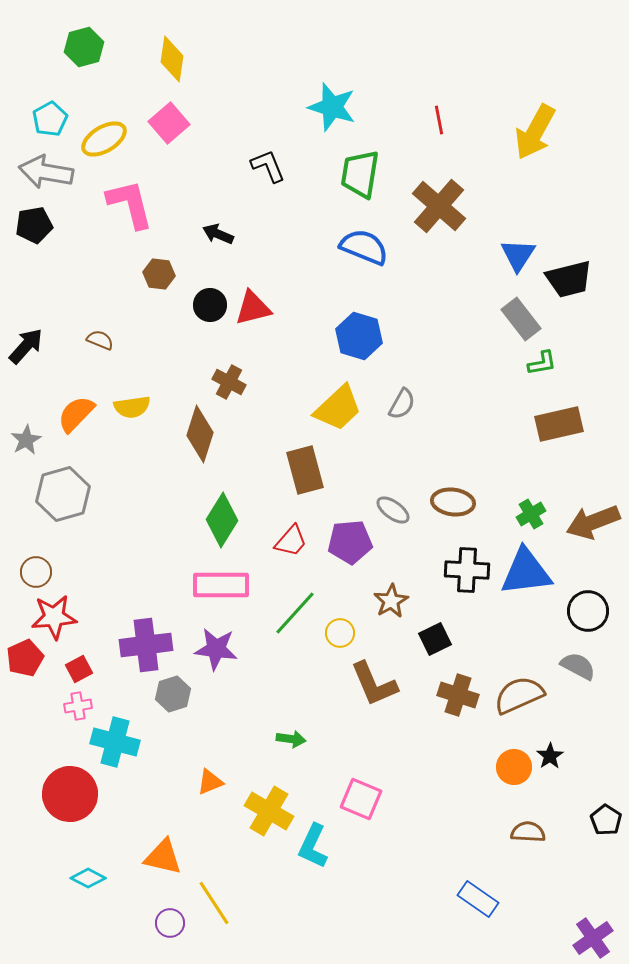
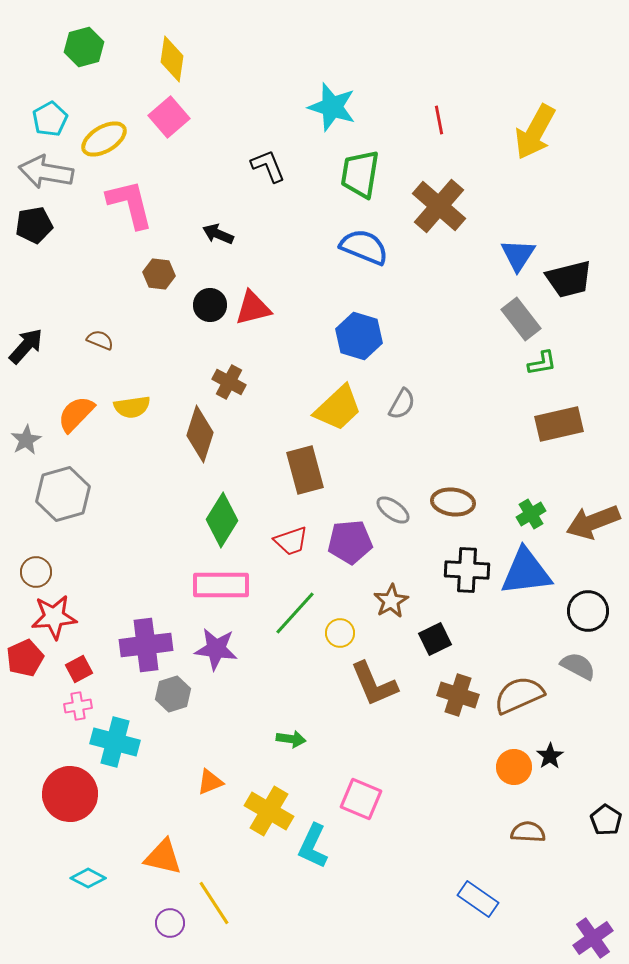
pink square at (169, 123): moved 6 px up
red trapezoid at (291, 541): rotated 30 degrees clockwise
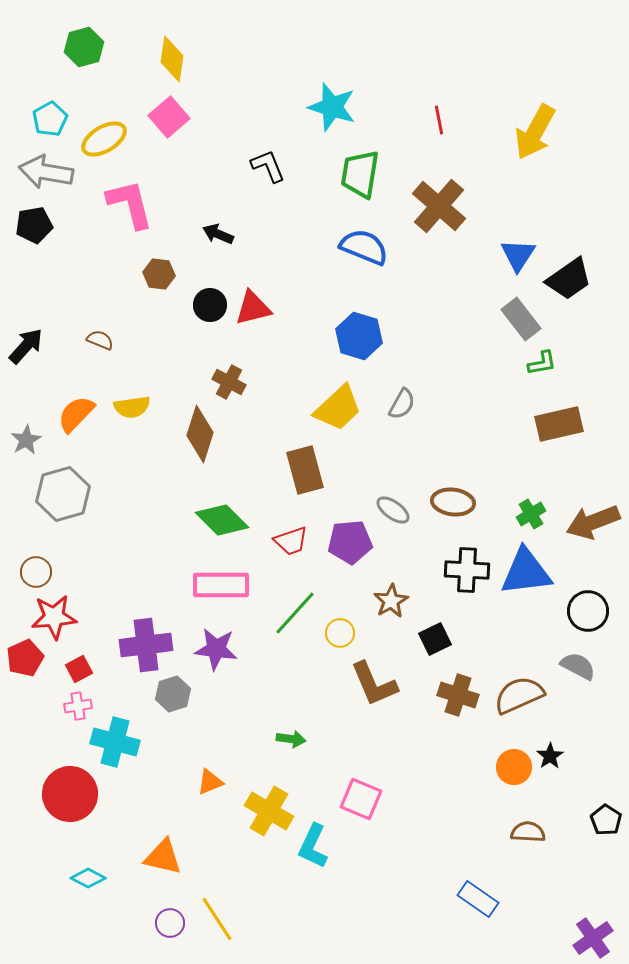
black trapezoid at (569, 279): rotated 21 degrees counterclockwise
green diamond at (222, 520): rotated 76 degrees counterclockwise
yellow line at (214, 903): moved 3 px right, 16 px down
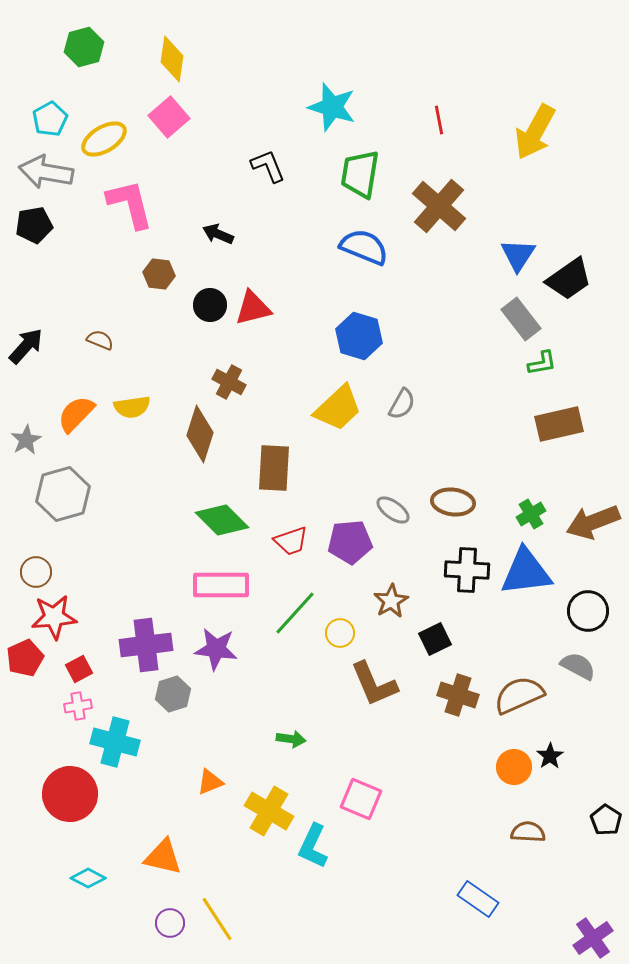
brown rectangle at (305, 470): moved 31 px left, 2 px up; rotated 18 degrees clockwise
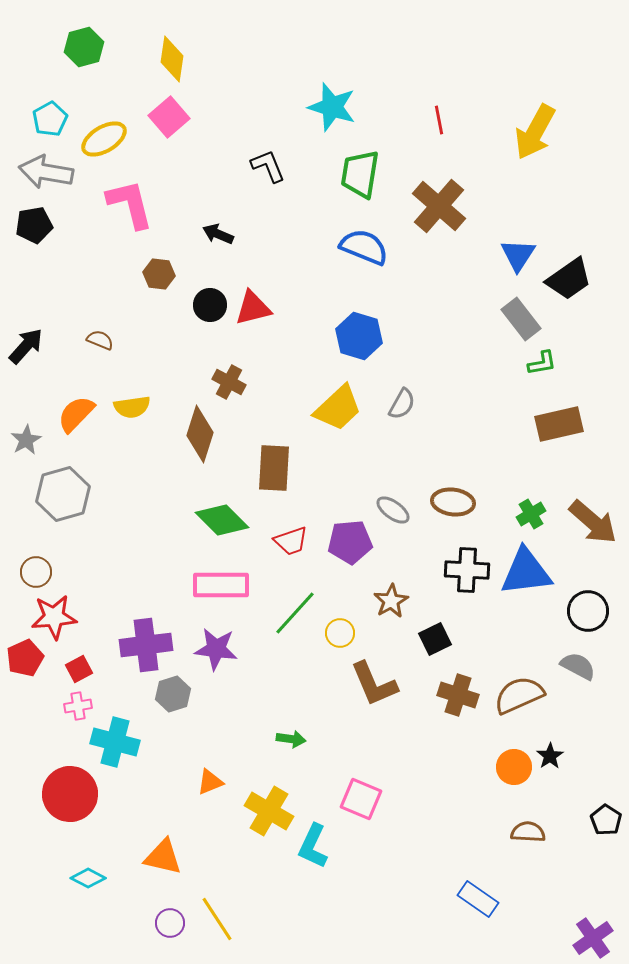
brown arrow at (593, 522): rotated 118 degrees counterclockwise
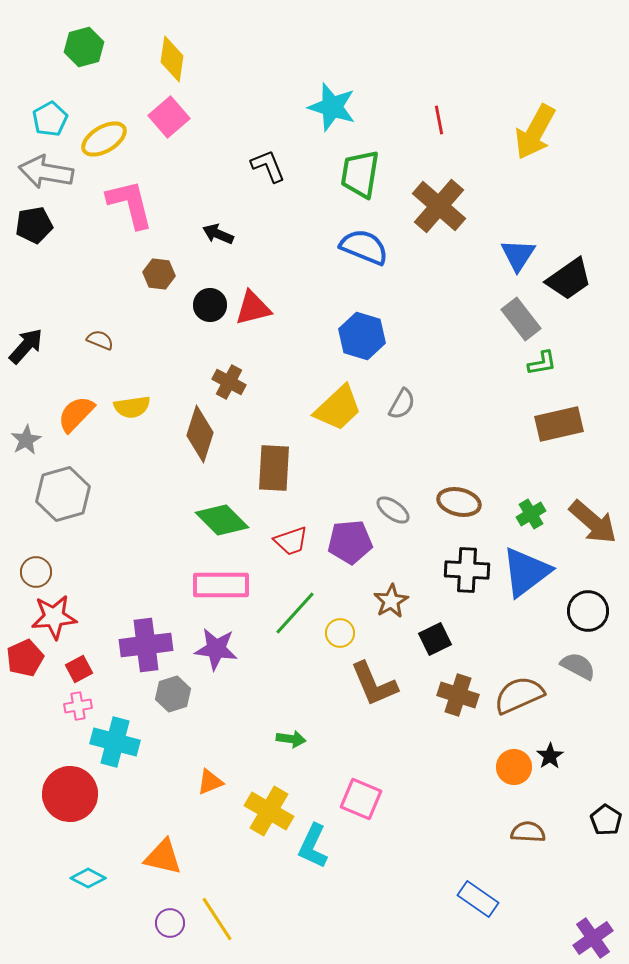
blue hexagon at (359, 336): moved 3 px right
brown ellipse at (453, 502): moved 6 px right; rotated 6 degrees clockwise
blue triangle at (526, 572): rotated 30 degrees counterclockwise
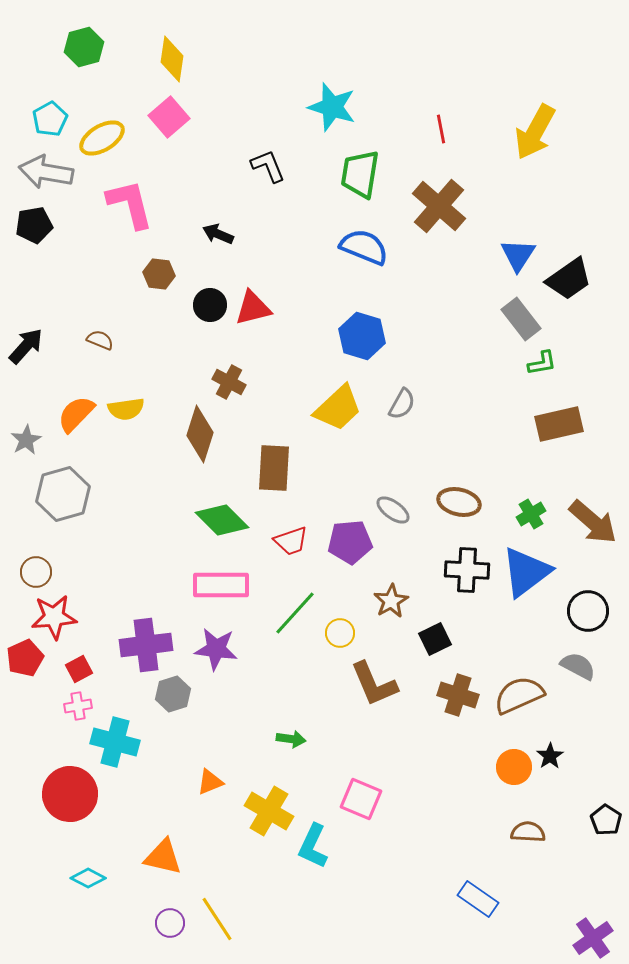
red line at (439, 120): moved 2 px right, 9 px down
yellow ellipse at (104, 139): moved 2 px left, 1 px up
yellow semicircle at (132, 407): moved 6 px left, 2 px down
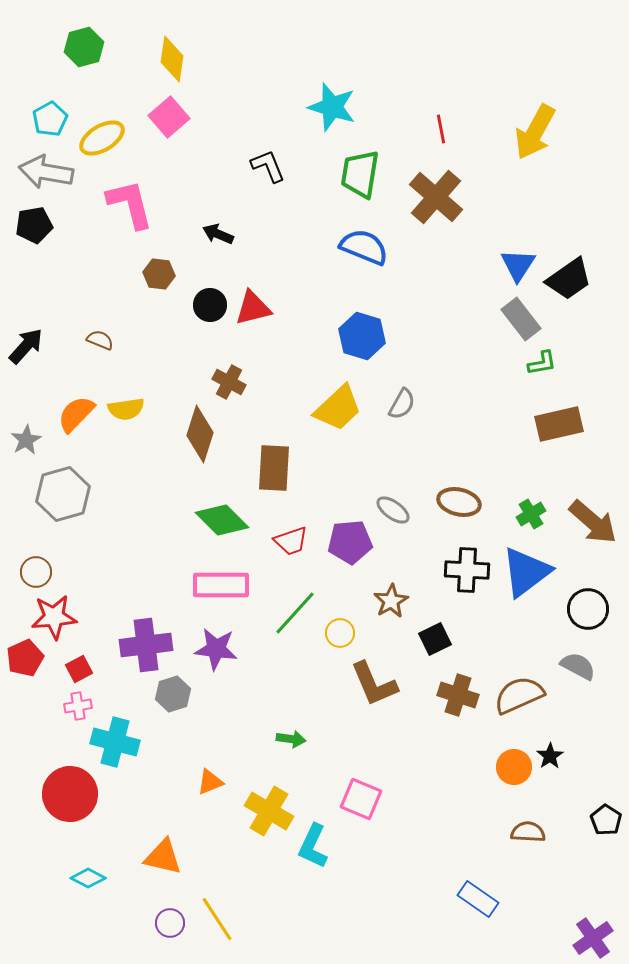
brown cross at (439, 206): moved 3 px left, 9 px up
blue triangle at (518, 255): moved 10 px down
black circle at (588, 611): moved 2 px up
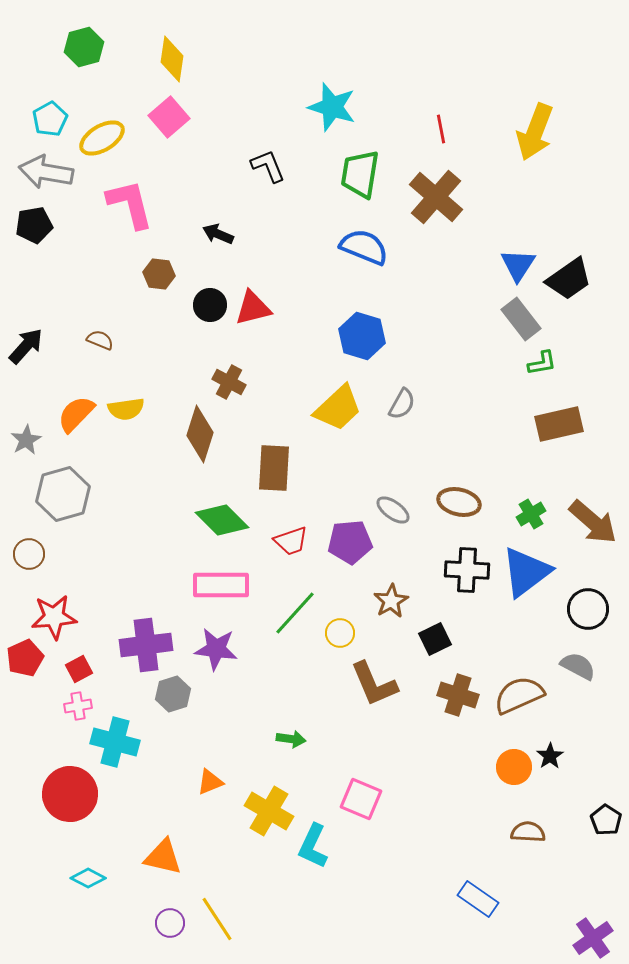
yellow arrow at (535, 132): rotated 8 degrees counterclockwise
brown circle at (36, 572): moved 7 px left, 18 px up
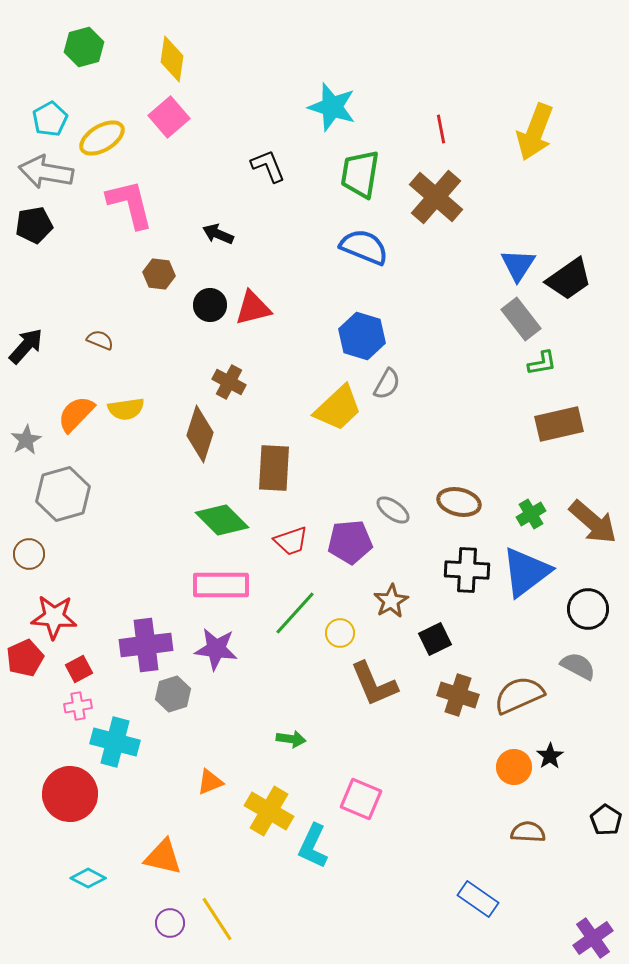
gray semicircle at (402, 404): moved 15 px left, 20 px up
red star at (54, 617): rotated 9 degrees clockwise
